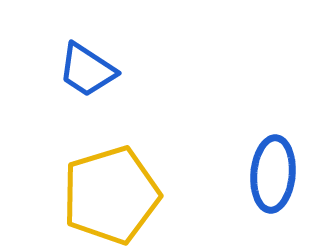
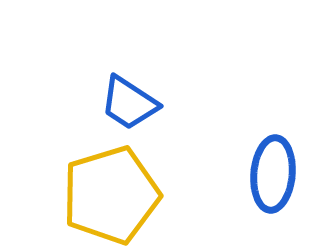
blue trapezoid: moved 42 px right, 33 px down
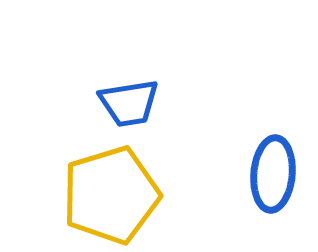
blue trapezoid: rotated 42 degrees counterclockwise
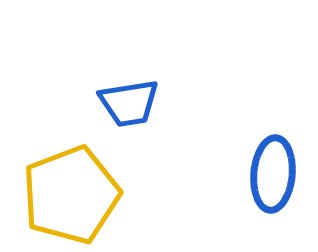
yellow pentagon: moved 40 px left; rotated 4 degrees counterclockwise
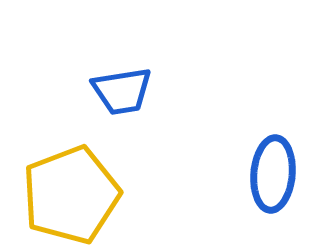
blue trapezoid: moved 7 px left, 12 px up
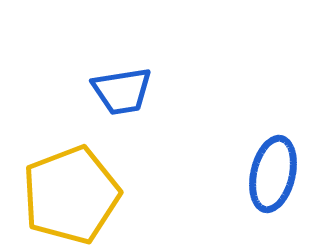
blue ellipse: rotated 8 degrees clockwise
